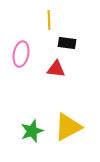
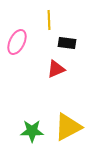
pink ellipse: moved 4 px left, 12 px up; rotated 15 degrees clockwise
red triangle: rotated 30 degrees counterclockwise
green star: rotated 20 degrees clockwise
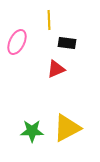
yellow triangle: moved 1 px left, 1 px down
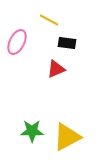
yellow line: rotated 60 degrees counterclockwise
yellow triangle: moved 9 px down
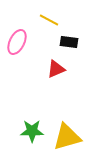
black rectangle: moved 2 px right, 1 px up
yellow triangle: rotated 12 degrees clockwise
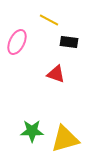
red triangle: moved 5 px down; rotated 42 degrees clockwise
yellow triangle: moved 2 px left, 2 px down
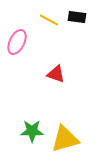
black rectangle: moved 8 px right, 25 px up
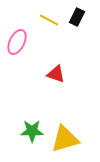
black rectangle: rotated 72 degrees counterclockwise
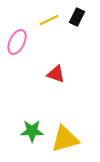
yellow line: rotated 54 degrees counterclockwise
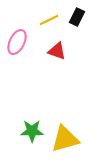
red triangle: moved 1 px right, 23 px up
